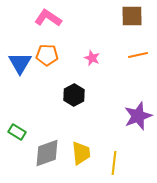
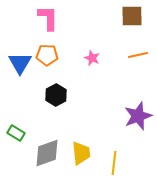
pink L-shape: rotated 56 degrees clockwise
black hexagon: moved 18 px left
green rectangle: moved 1 px left, 1 px down
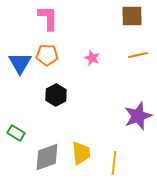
gray diamond: moved 4 px down
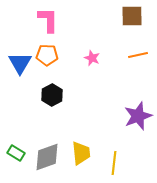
pink L-shape: moved 2 px down
black hexagon: moved 4 px left
green rectangle: moved 20 px down
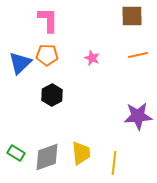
blue triangle: rotated 15 degrees clockwise
purple star: rotated 16 degrees clockwise
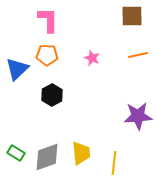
blue triangle: moved 3 px left, 6 px down
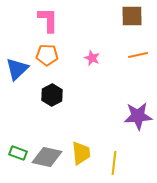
green rectangle: moved 2 px right; rotated 12 degrees counterclockwise
gray diamond: rotated 32 degrees clockwise
